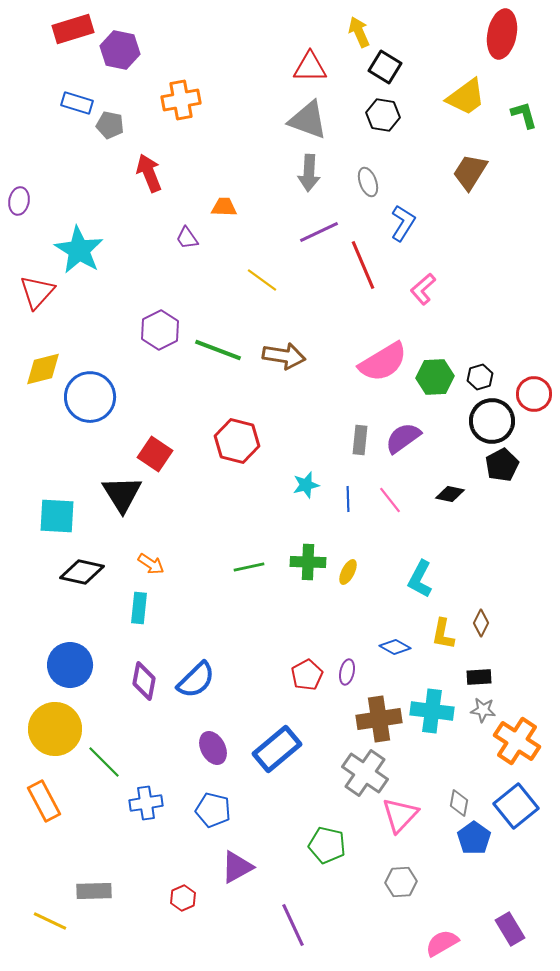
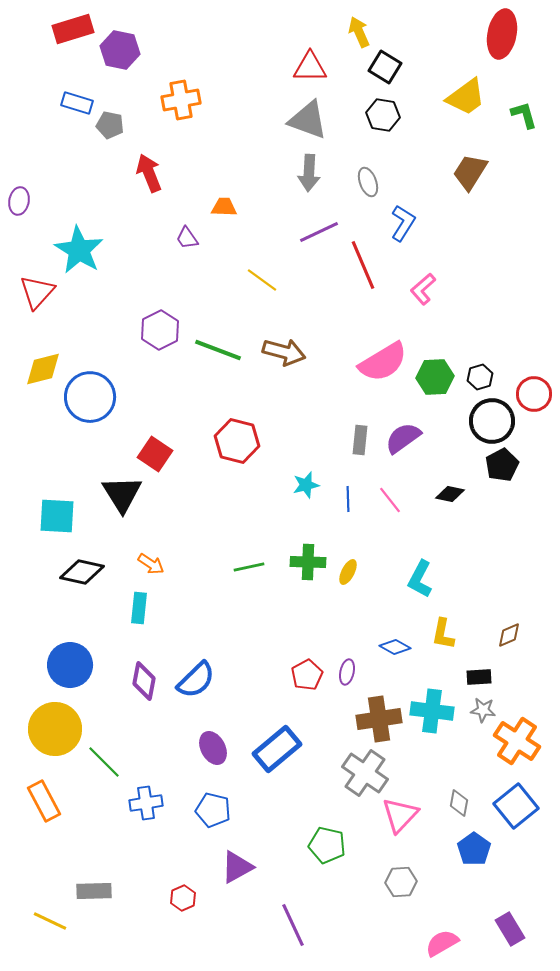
brown arrow at (284, 356): moved 4 px up; rotated 6 degrees clockwise
brown diamond at (481, 623): moved 28 px right, 12 px down; rotated 40 degrees clockwise
blue pentagon at (474, 838): moved 11 px down
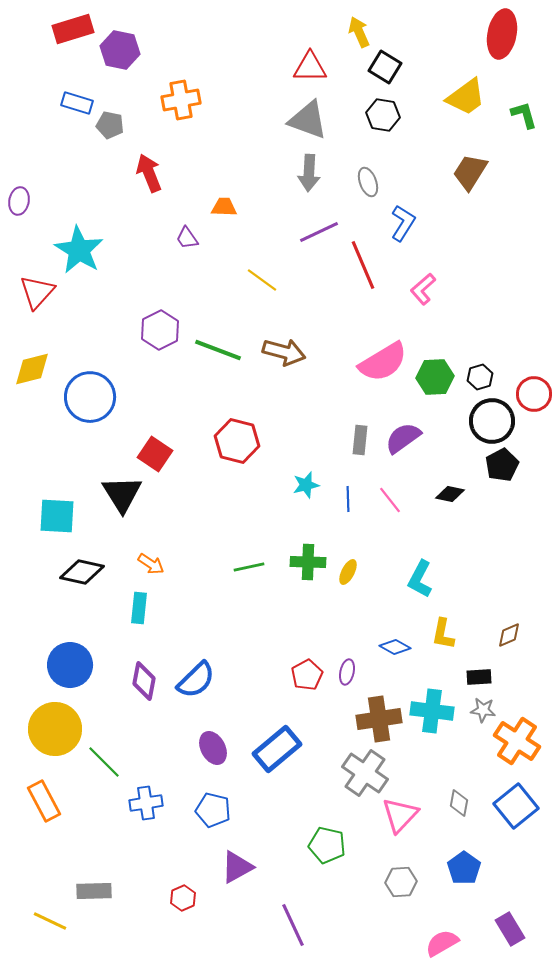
yellow diamond at (43, 369): moved 11 px left
blue pentagon at (474, 849): moved 10 px left, 19 px down
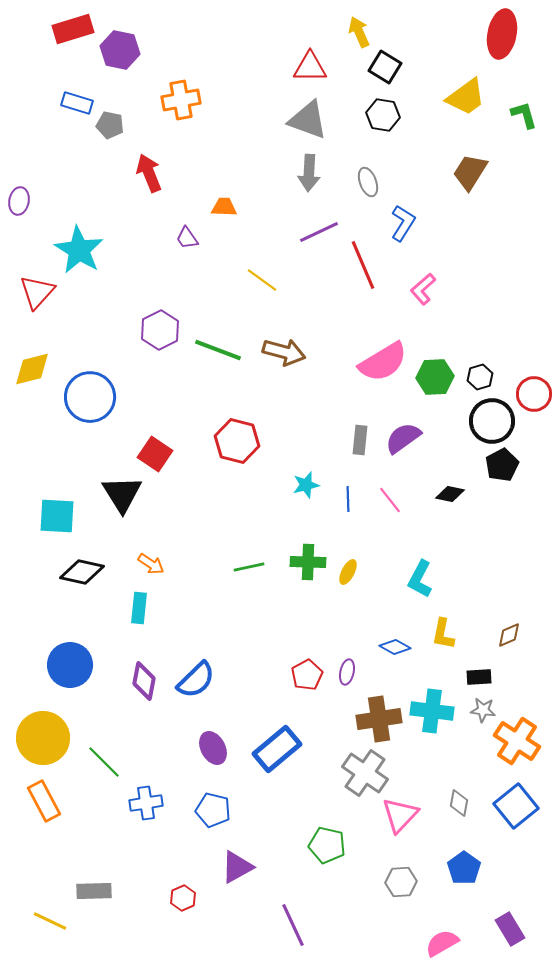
yellow circle at (55, 729): moved 12 px left, 9 px down
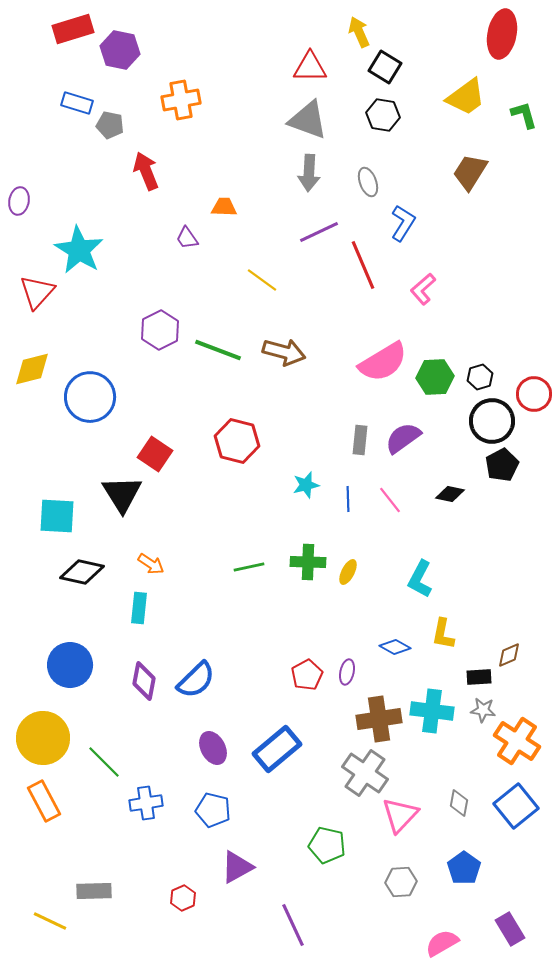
red arrow at (149, 173): moved 3 px left, 2 px up
brown diamond at (509, 635): moved 20 px down
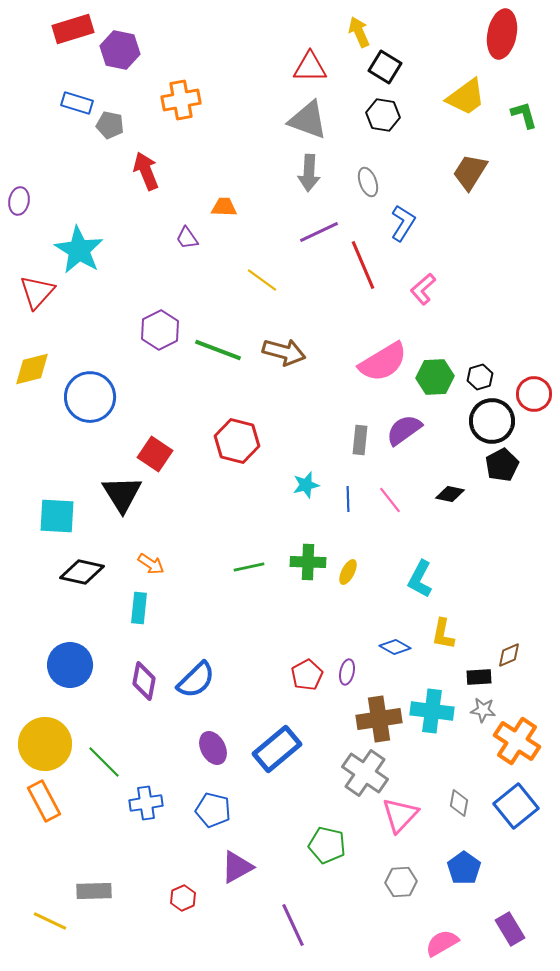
purple semicircle at (403, 438): moved 1 px right, 8 px up
yellow circle at (43, 738): moved 2 px right, 6 px down
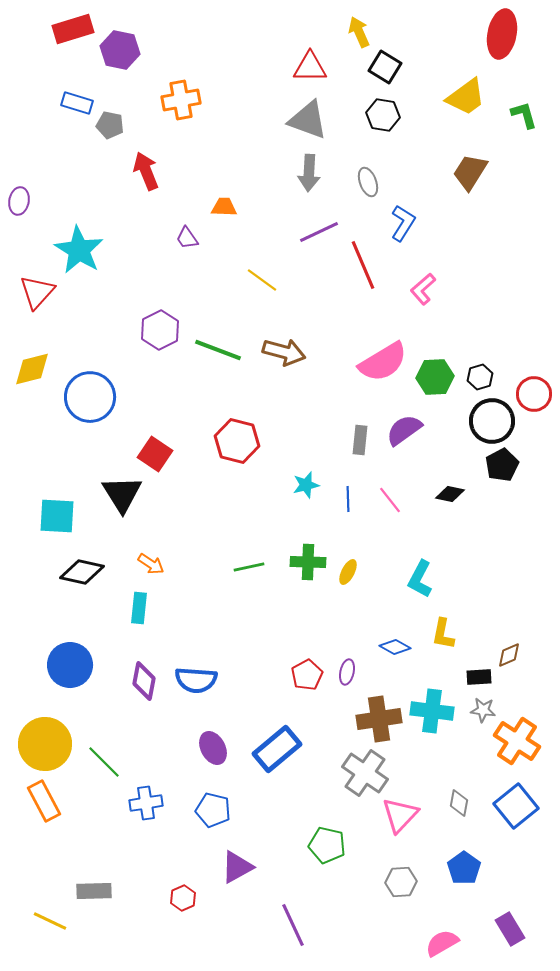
blue semicircle at (196, 680): rotated 48 degrees clockwise
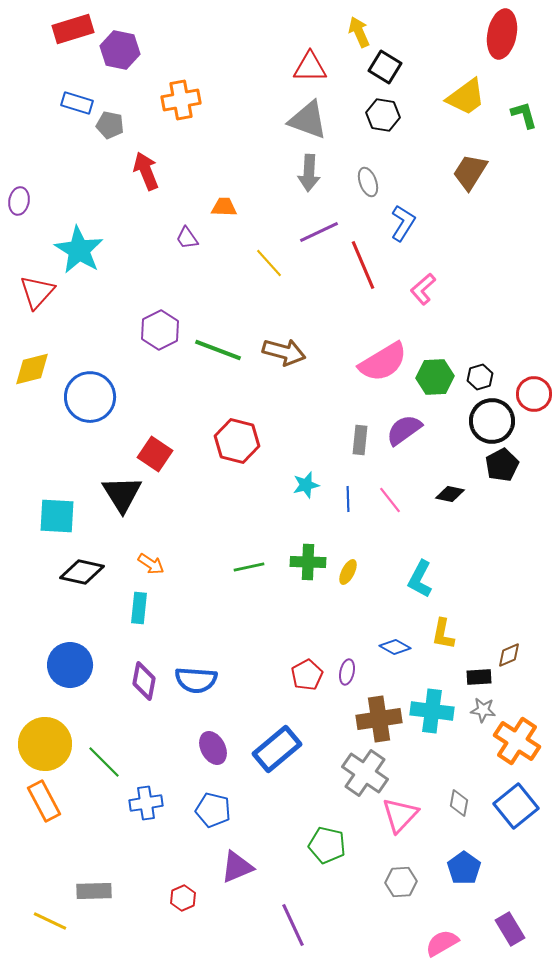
yellow line at (262, 280): moved 7 px right, 17 px up; rotated 12 degrees clockwise
purple triangle at (237, 867): rotated 6 degrees clockwise
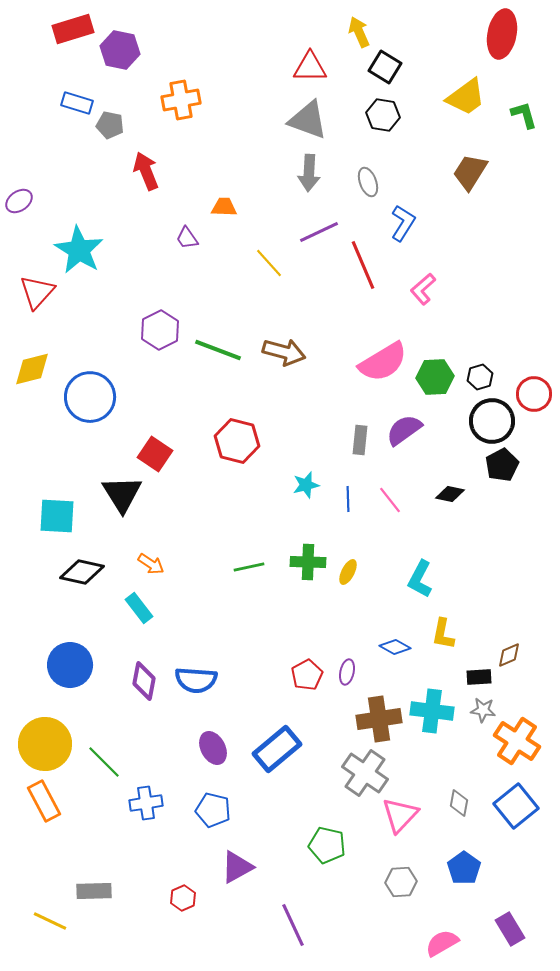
purple ellipse at (19, 201): rotated 44 degrees clockwise
cyan rectangle at (139, 608): rotated 44 degrees counterclockwise
purple triangle at (237, 867): rotated 6 degrees counterclockwise
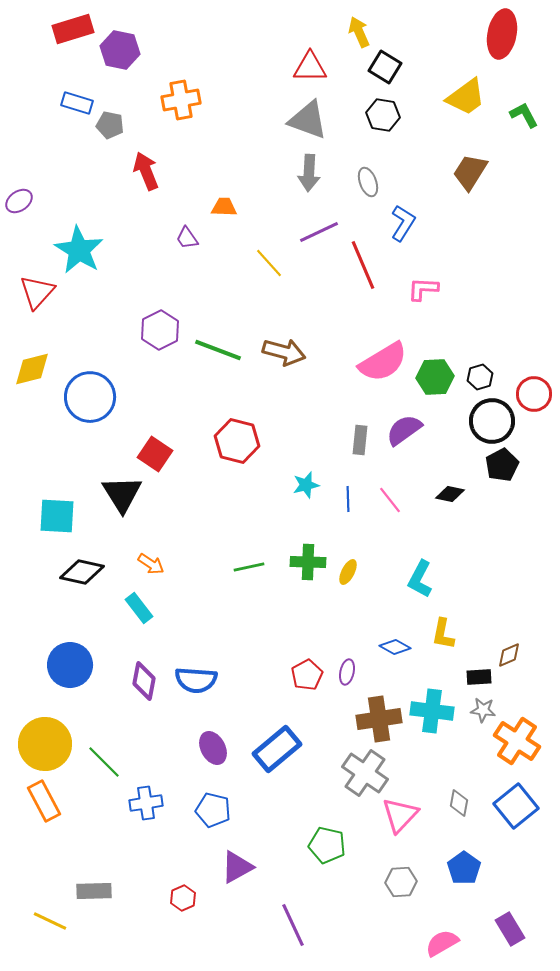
green L-shape at (524, 115): rotated 12 degrees counterclockwise
pink L-shape at (423, 289): rotated 44 degrees clockwise
